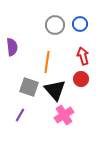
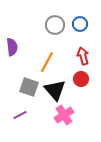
orange line: rotated 20 degrees clockwise
purple line: rotated 32 degrees clockwise
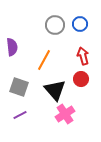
orange line: moved 3 px left, 2 px up
gray square: moved 10 px left
pink cross: moved 1 px right, 1 px up
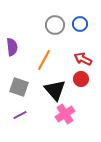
red arrow: moved 3 px down; rotated 48 degrees counterclockwise
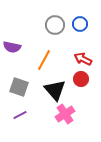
purple semicircle: rotated 108 degrees clockwise
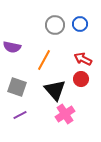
gray square: moved 2 px left
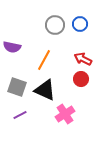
black triangle: moved 10 px left; rotated 25 degrees counterclockwise
